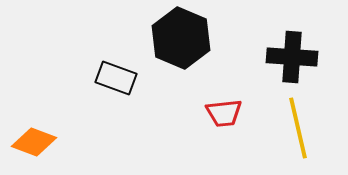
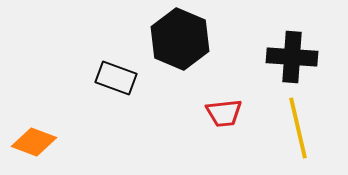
black hexagon: moved 1 px left, 1 px down
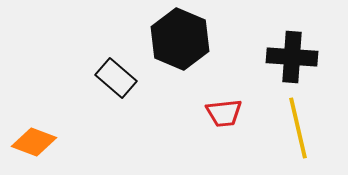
black rectangle: rotated 21 degrees clockwise
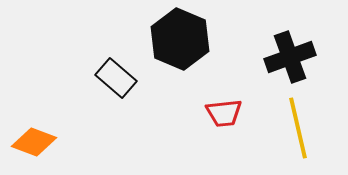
black cross: moved 2 px left; rotated 24 degrees counterclockwise
